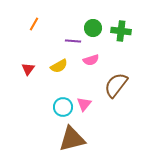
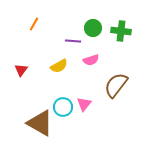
red triangle: moved 7 px left, 1 px down
brown triangle: moved 32 px left, 16 px up; rotated 44 degrees clockwise
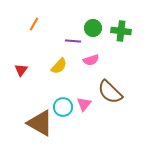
yellow semicircle: rotated 18 degrees counterclockwise
brown semicircle: moved 6 px left, 7 px down; rotated 84 degrees counterclockwise
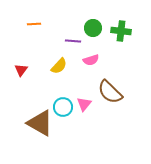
orange line: rotated 56 degrees clockwise
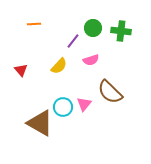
purple line: rotated 56 degrees counterclockwise
red triangle: rotated 16 degrees counterclockwise
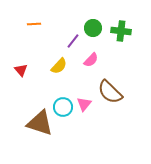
pink semicircle: rotated 28 degrees counterclockwise
brown triangle: rotated 12 degrees counterclockwise
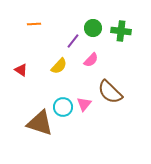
red triangle: rotated 16 degrees counterclockwise
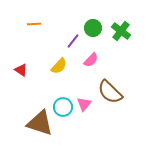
green cross: rotated 30 degrees clockwise
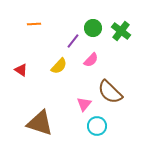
cyan circle: moved 34 px right, 19 px down
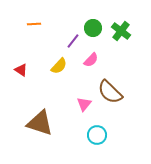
cyan circle: moved 9 px down
